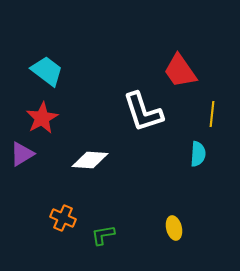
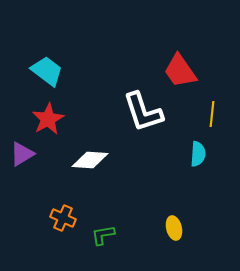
red star: moved 6 px right, 1 px down
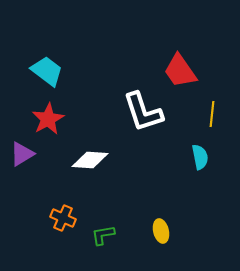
cyan semicircle: moved 2 px right, 3 px down; rotated 15 degrees counterclockwise
yellow ellipse: moved 13 px left, 3 px down
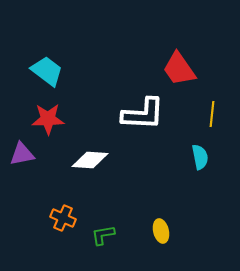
red trapezoid: moved 1 px left, 2 px up
white L-shape: moved 2 px down; rotated 69 degrees counterclockwise
red star: rotated 28 degrees clockwise
purple triangle: rotated 20 degrees clockwise
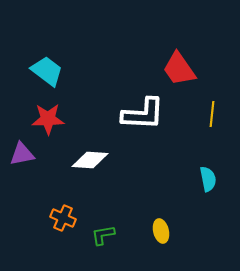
cyan semicircle: moved 8 px right, 22 px down
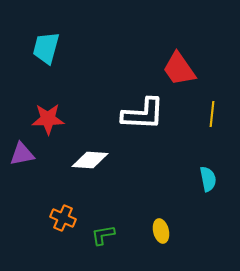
cyan trapezoid: moved 1 px left, 23 px up; rotated 112 degrees counterclockwise
